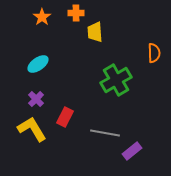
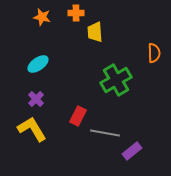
orange star: rotated 24 degrees counterclockwise
red rectangle: moved 13 px right, 1 px up
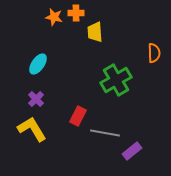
orange star: moved 12 px right
cyan ellipse: rotated 20 degrees counterclockwise
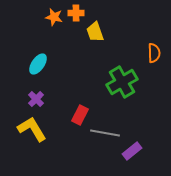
yellow trapezoid: rotated 15 degrees counterclockwise
green cross: moved 6 px right, 2 px down
red rectangle: moved 2 px right, 1 px up
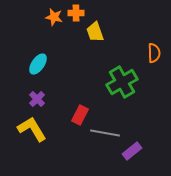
purple cross: moved 1 px right
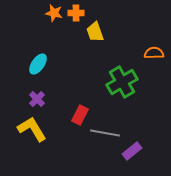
orange star: moved 4 px up
orange semicircle: rotated 90 degrees counterclockwise
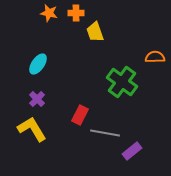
orange star: moved 5 px left
orange semicircle: moved 1 px right, 4 px down
green cross: rotated 24 degrees counterclockwise
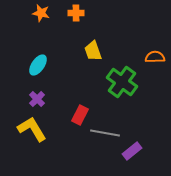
orange star: moved 8 px left
yellow trapezoid: moved 2 px left, 19 px down
cyan ellipse: moved 1 px down
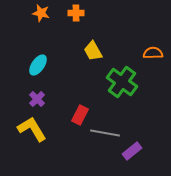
yellow trapezoid: rotated 10 degrees counterclockwise
orange semicircle: moved 2 px left, 4 px up
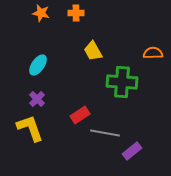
green cross: rotated 32 degrees counterclockwise
red rectangle: rotated 30 degrees clockwise
yellow L-shape: moved 2 px left, 1 px up; rotated 12 degrees clockwise
